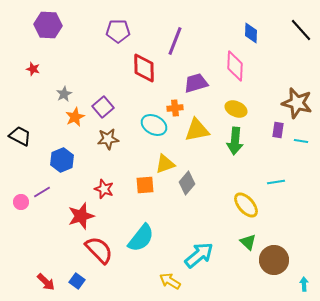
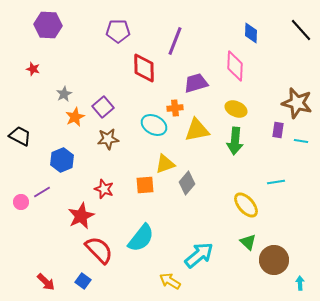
red star at (81, 216): rotated 8 degrees counterclockwise
blue square at (77, 281): moved 6 px right
cyan arrow at (304, 284): moved 4 px left, 1 px up
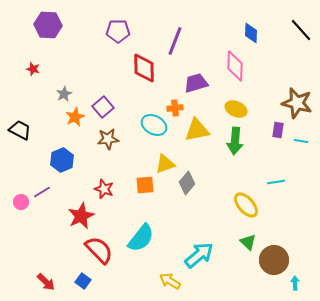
black trapezoid at (20, 136): moved 6 px up
cyan arrow at (300, 283): moved 5 px left
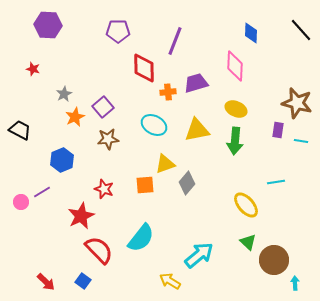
orange cross at (175, 108): moved 7 px left, 16 px up
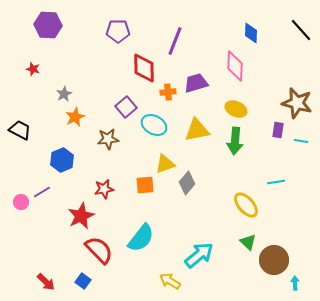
purple square at (103, 107): moved 23 px right
red star at (104, 189): rotated 30 degrees counterclockwise
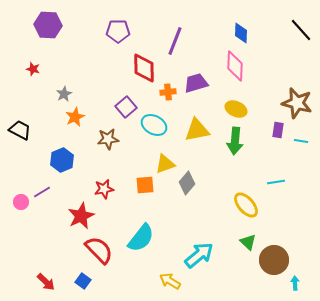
blue diamond at (251, 33): moved 10 px left
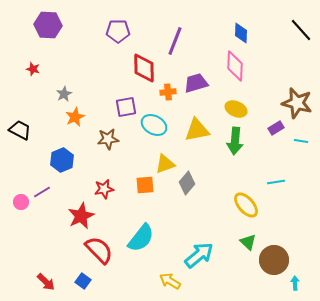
purple square at (126, 107): rotated 30 degrees clockwise
purple rectangle at (278, 130): moved 2 px left, 2 px up; rotated 49 degrees clockwise
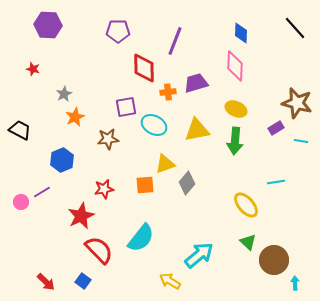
black line at (301, 30): moved 6 px left, 2 px up
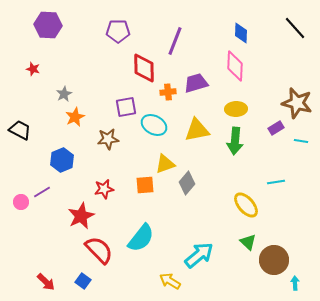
yellow ellipse at (236, 109): rotated 25 degrees counterclockwise
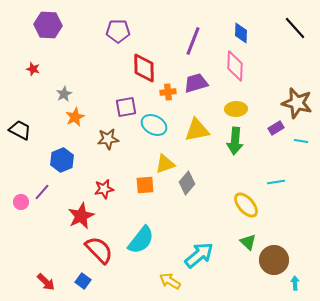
purple line at (175, 41): moved 18 px right
purple line at (42, 192): rotated 18 degrees counterclockwise
cyan semicircle at (141, 238): moved 2 px down
